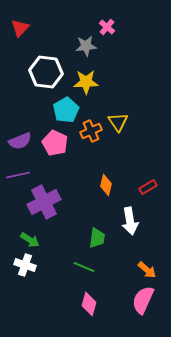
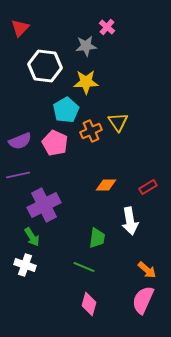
white hexagon: moved 1 px left, 6 px up
orange diamond: rotated 75 degrees clockwise
purple cross: moved 3 px down
green arrow: moved 2 px right, 3 px up; rotated 24 degrees clockwise
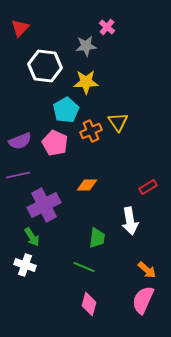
orange diamond: moved 19 px left
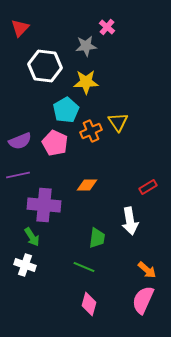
purple cross: rotated 32 degrees clockwise
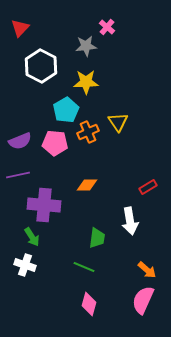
white hexagon: moved 4 px left; rotated 20 degrees clockwise
orange cross: moved 3 px left, 1 px down
pink pentagon: rotated 20 degrees counterclockwise
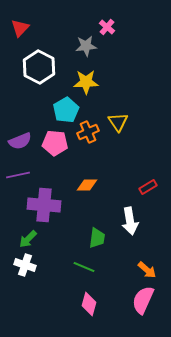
white hexagon: moved 2 px left, 1 px down
green arrow: moved 4 px left, 2 px down; rotated 78 degrees clockwise
